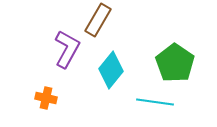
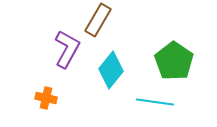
green pentagon: moved 1 px left, 2 px up
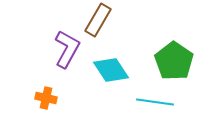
cyan diamond: rotated 72 degrees counterclockwise
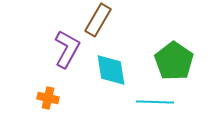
cyan diamond: rotated 24 degrees clockwise
orange cross: moved 2 px right
cyan line: rotated 6 degrees counterclockwise
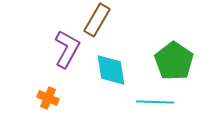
brown rectangle: moved 1 px left
orange cross: rotated 10 degrees clockwise
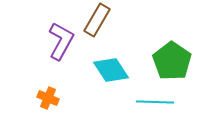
purple L-shape: moved 6 px left, 8 px up
green pentagon: moved 2 px left
cyan diamond: rotated 24 degrees counterclockwise
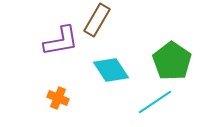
purple L-shape: rotated 51 degrees clockwise
orange cross: moved 10 px right
cyan line: rotated 36 degrees counterclockwise
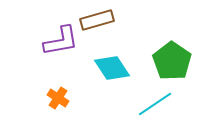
brown rectangle: rotated 44 degrees clockwise
cyan diamond: moved 1 px right, 2 px up
orange cross: rotated 10 degrees clockwise
cyan line: moved 2 px down
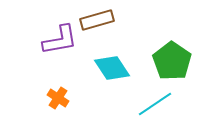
purple L-shape: moved 1 px left, 1 px up
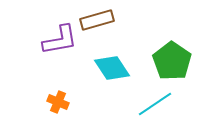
orange cross: moved 4 px down; rotated 10 degrees counterclockwise
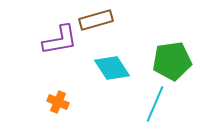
brown rectangle: moved 1 px left
green pentagon: rotated 30 degrees clockwise
cyan line: rotated 33 degrees counterclockwise
